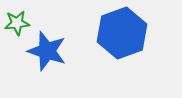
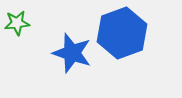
blue star: moved 25 px right, 2 px down
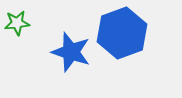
blue star: moved 1 px left, 1 px up
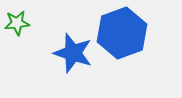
blue star: moved 2 px right, 1 px down
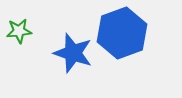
green star: moved 2 px right, 8 px down
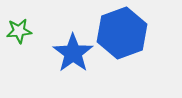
blue star: rotated 18 degrees clockwise
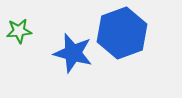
blue star: rotated 21 degrees counterclockwise
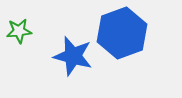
blue star: moved 3 px down
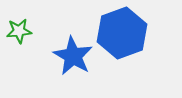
blue star: rotated 15 degrees clockwise
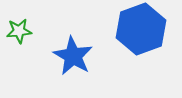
blue hexagon: moved 19 px right, 4 px up
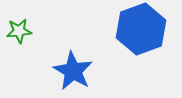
blue star: moved 15 px down
